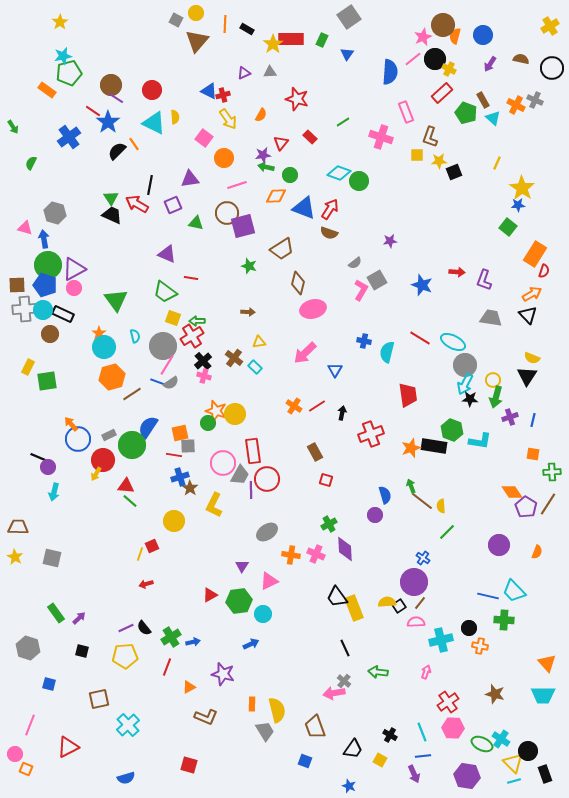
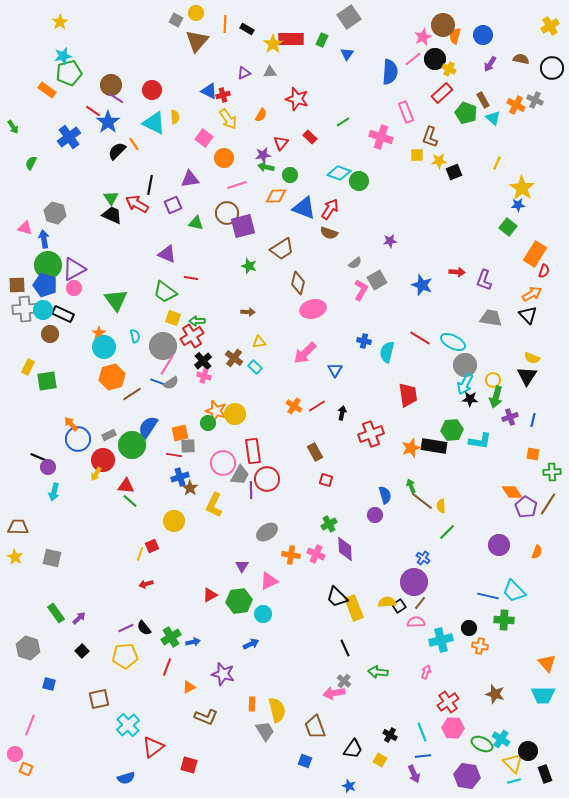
green hexagon at (452, 430): rotated 25 degrees counterclockwise
black trapezoid at (337, 597): rotated 10 degrees counterclockwise
black square at (82, 651): rotated 32 degrees clockwise
red triangle at (68, 747): moved 85 px right; rotated 10 degrees counterclockwise
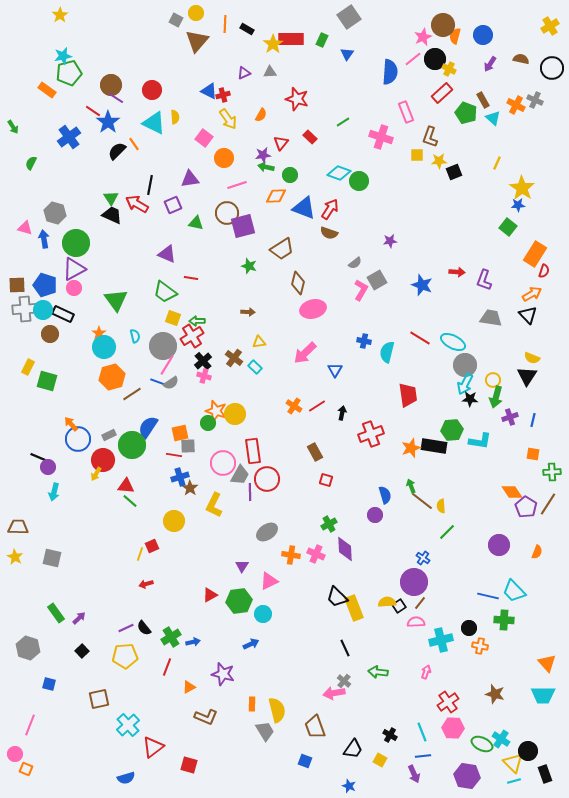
yellow star at (60, 22): moved 7 px up
green circle at (48, 265): moved 28 px right, 22 px up
green square at (47, 381): rotated 25 degrees clockwise
purple line at (251, 490): moved 1 px left, 2 px down
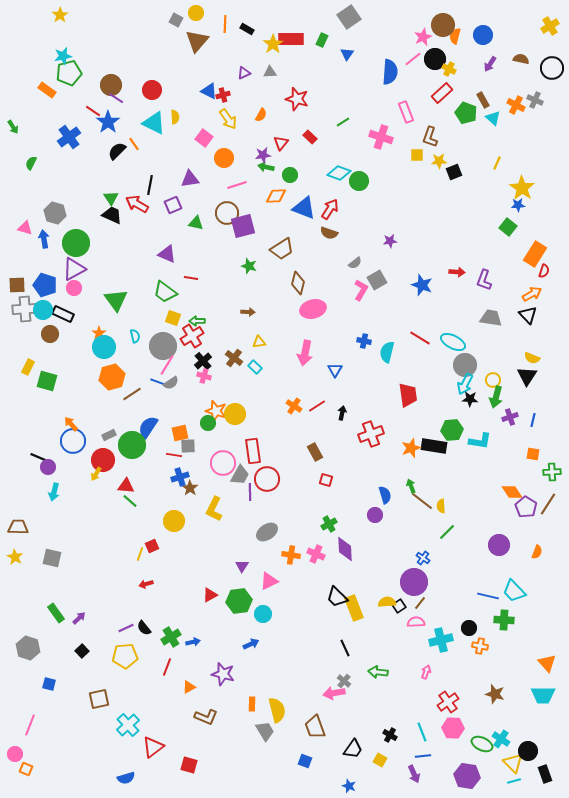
pink arrow at (305, 353): rotated 35 degrees counterclockwise
blue circle at (78, 439): moved 5 px left, 2 px down
yellow L-shape at (214, 505): moved 4 px down
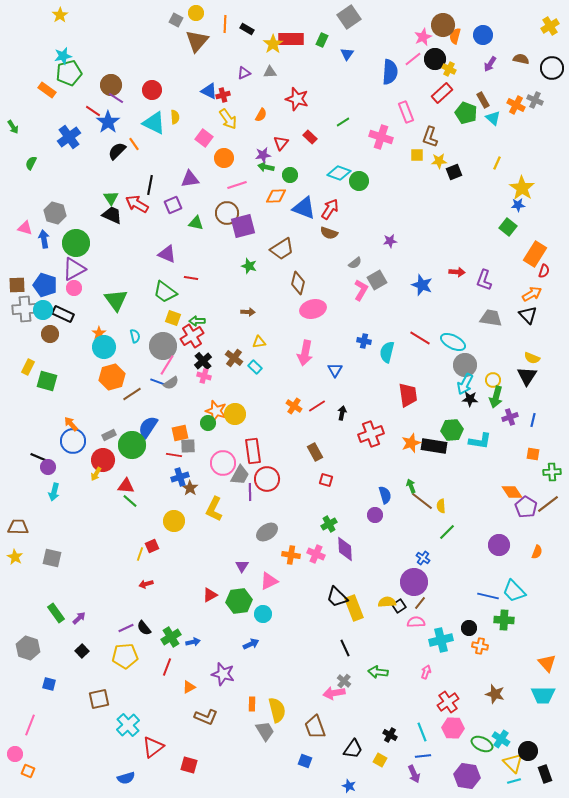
orange star at (411, 448): moved 5 px up
brown line at (548, 504): rotated 20 degrees clockwise
orange square at (26, 769): moved 2 px right, 2 px down
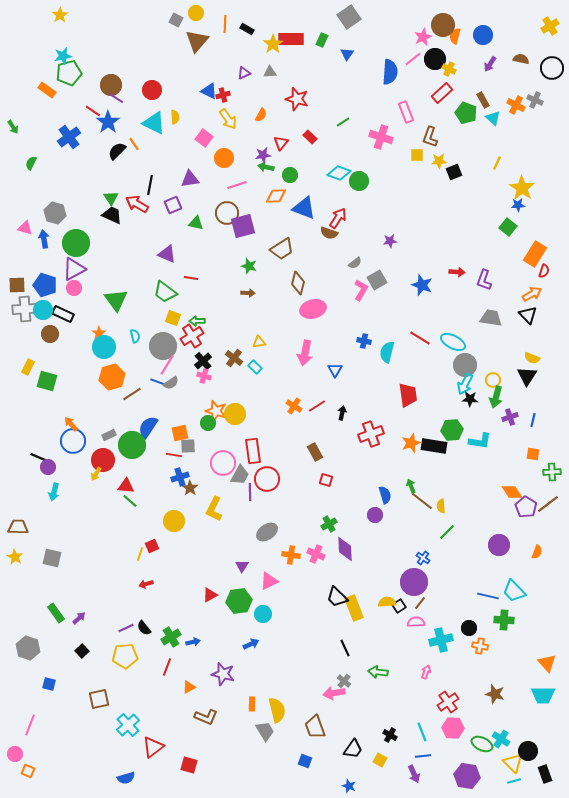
red arrow at (330, 209): moved 8 px right, 9 px down
brown arrow at (248, 312): moved 19 px up
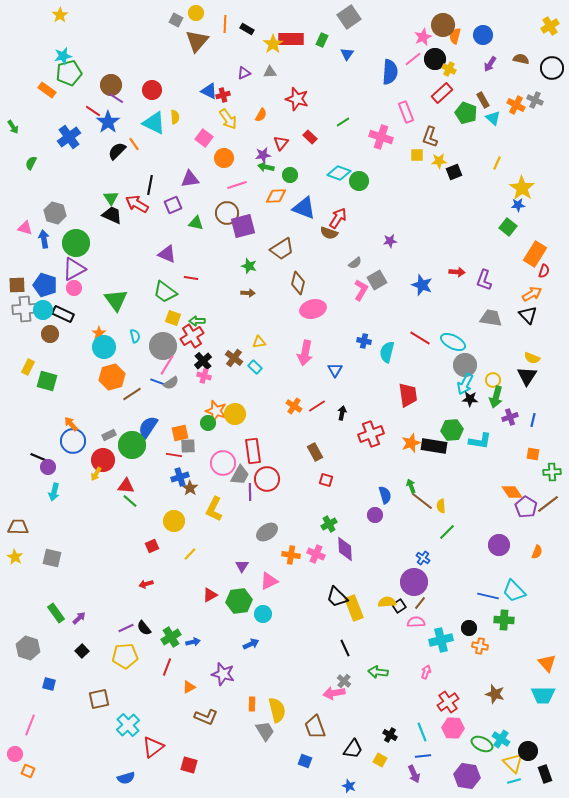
yellow line at (140, 554): moved 50 px right; rotated 24 degrees clockwise
